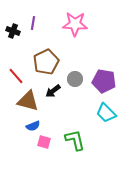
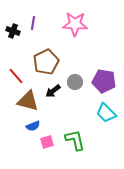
gray circle: moved 3 px down
pink square: moved 3 px right; rotated 32 degrees counterclockwise
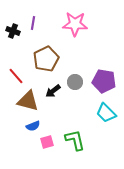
brown pentagon: moved 3 px up
